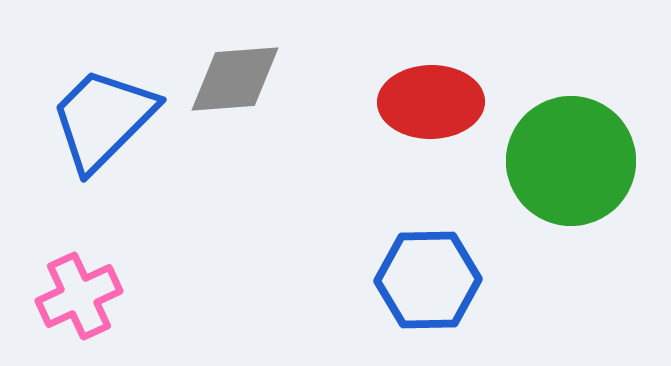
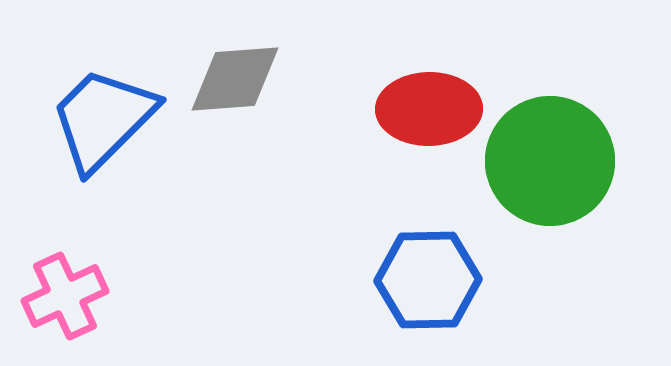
red ellipse: moved 2 px left, 7 px down
green circle: moved 21 px left
pink cross: moved 14 px left
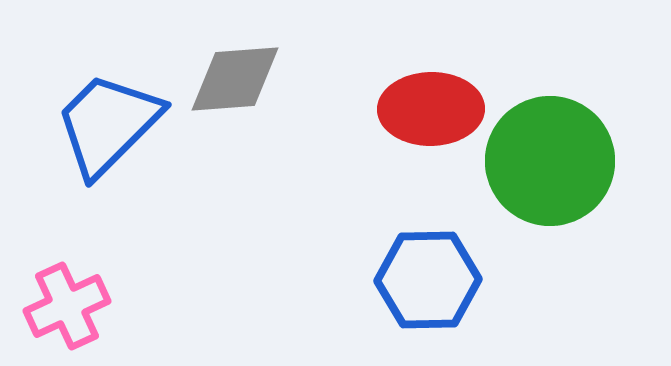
red ellipse: moved 2 px right
blue trapezoid: moved 5 px right, 5 px down
pink cross: moved 2 px right, 10 px down
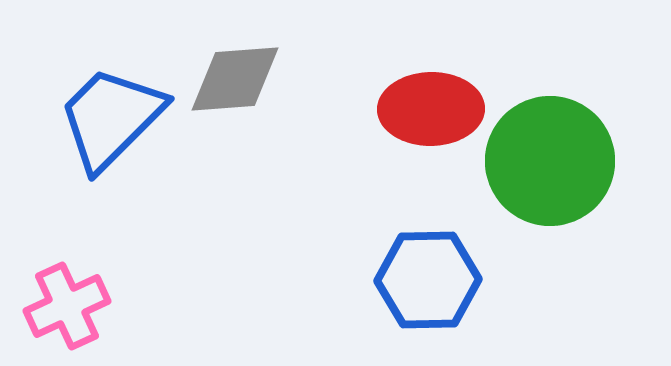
blue trapezoid: moved 3 px right, 6 px up
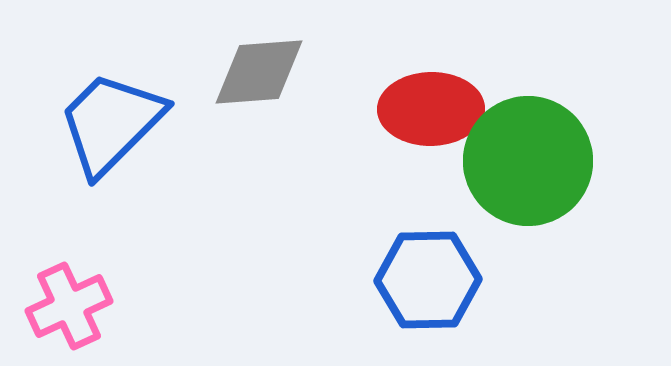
gray diamond: moved 24 px right, 7 px up
blue trapezoid: moved 5 px down
green circle: moved 22 px left
pink cross: moved 2 px right
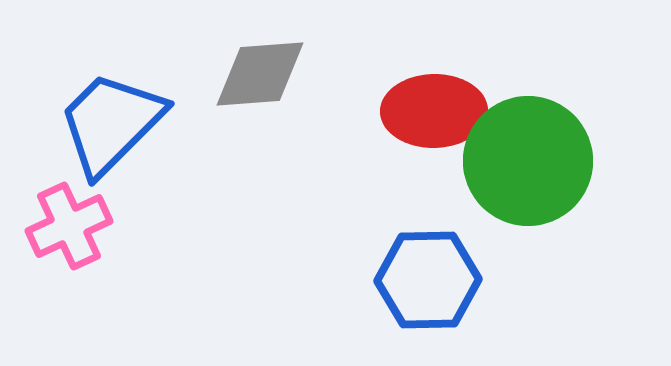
gray diamond: moved 1 px right, 2 px down
red ellipse: moved 3 px right, 2 px down
pink cross: moved 80 px up
